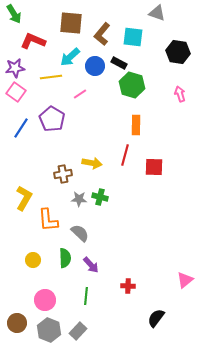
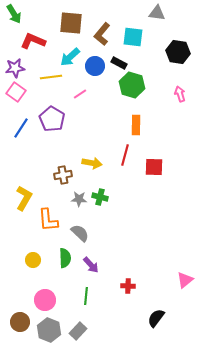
gray triangle: rotated 12 degrees counterclockwise
brown cross: moved 1 px down
brown circle: moved 3 px right, 1 px up
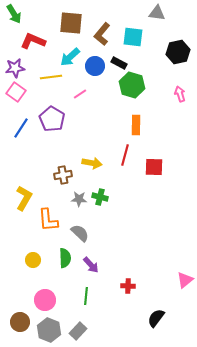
black hexagon: rotated 20 degrees counterclockwise
